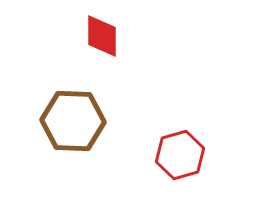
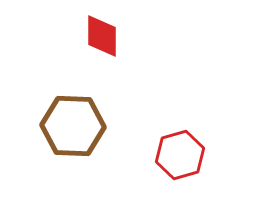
brown hexagon: moved 5 px down
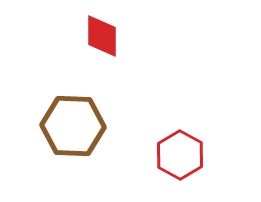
red hexagon: rotated 15 degrees counterclockwise
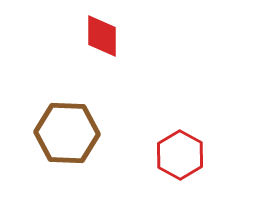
brown hexagon: moved 6 px left, 7 px down
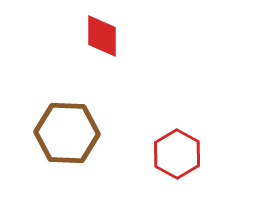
red hexagon: moved 3 px left, 1 px up
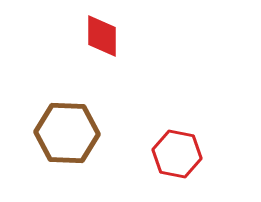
red hexagon: rotated 18 degrees counterclockwise
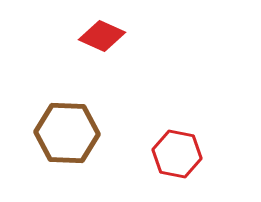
red diamond: rotated 66 degrees counterclockwise
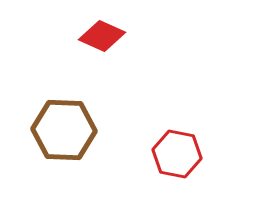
brown hexagon: moved 3 px left, 3 px up
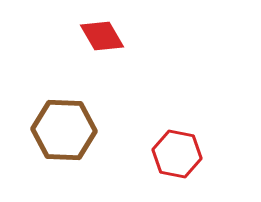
red diamond: rotated 36 degrees clockwise
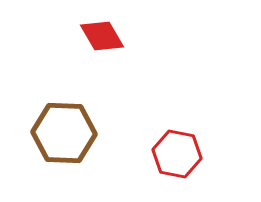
brown hexagon: moved 3 px down
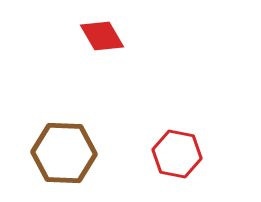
brown hexagon: moved 20 px down
